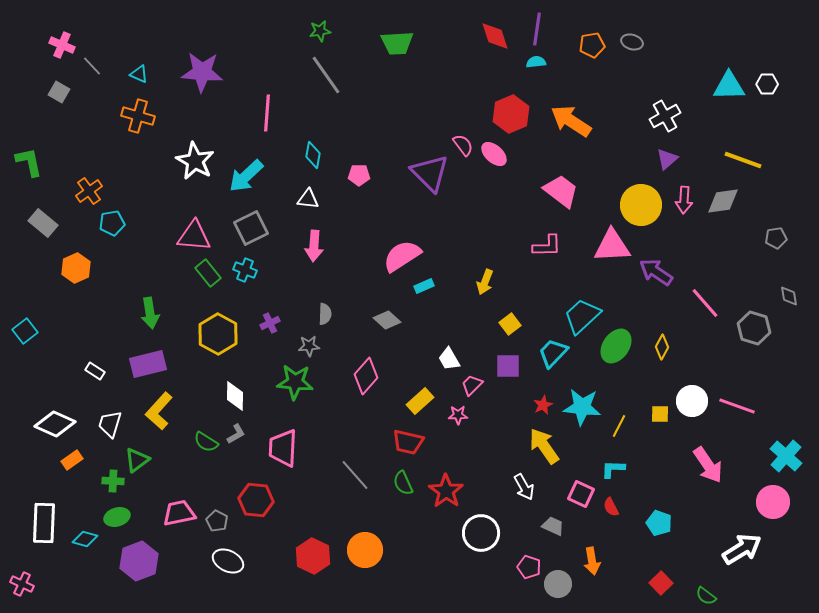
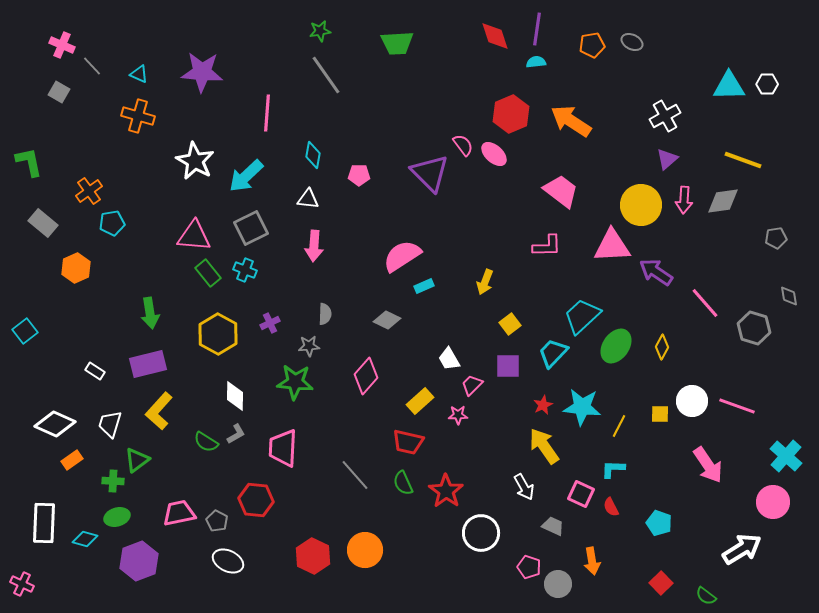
gray ellipse at (632, 42): rotated 10 degrees clockwise
gray diamond at (387, 320): rotated 16 degrees counterclockwise
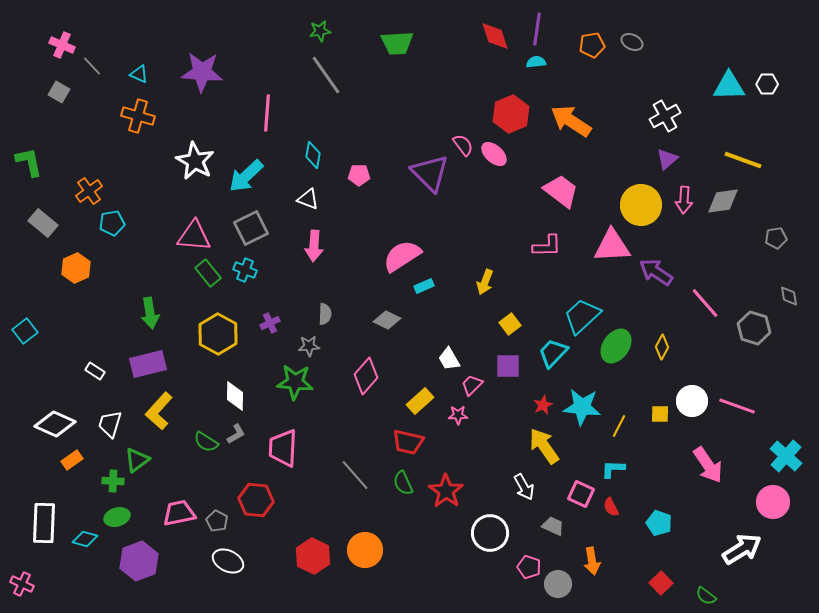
white triangle at (308, 199): rotated 15 degrees clockwise
white circle at (481, 533): moved 9 px right
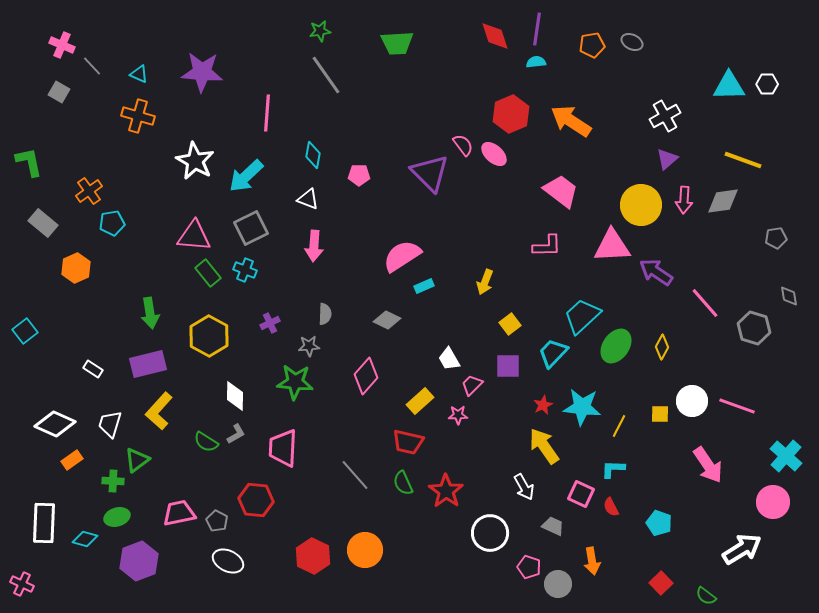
yellow hexagon at (218, 334): moved 9 px left, 2 px down
white rectangle at (95, 371): moved 2 px left, 2 px up
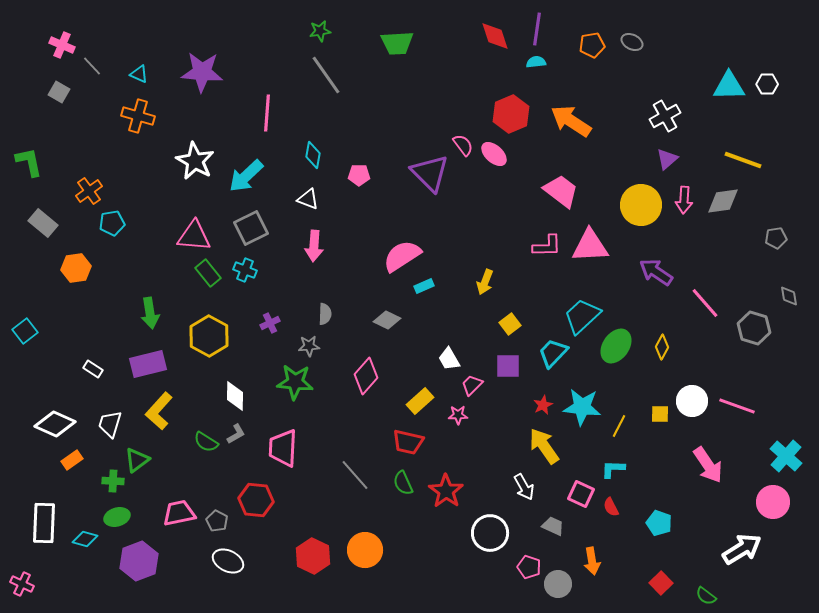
pink triangle at (612, 246): moved 22 px left
orange hexagon at (76, 268): rotated 16 degrees clockwise
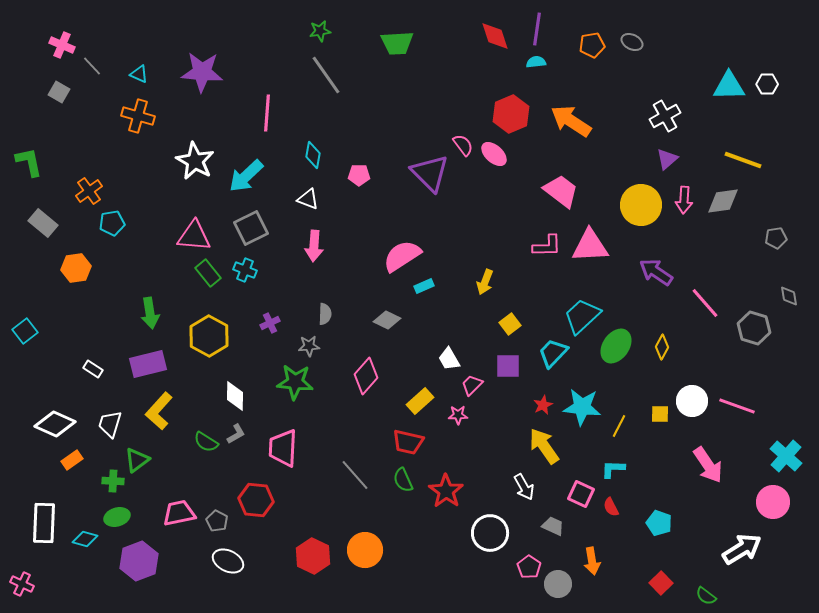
green semicircle at (403, 483): moved 3 px up
pink pentagon at (529, 567): rotated 15 degrees clockwise
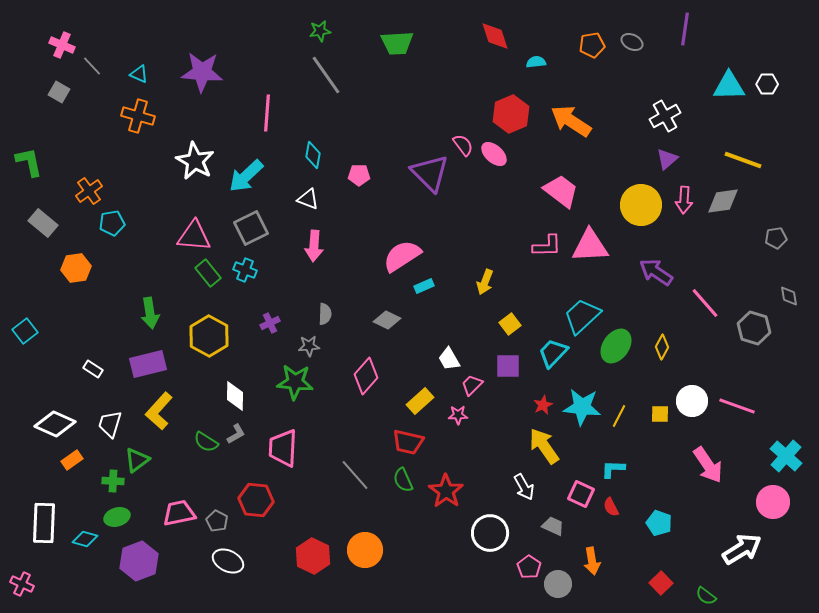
purple line at (537, 29): moved 148 px right
yellow line at (619, 426): moved 10 px up
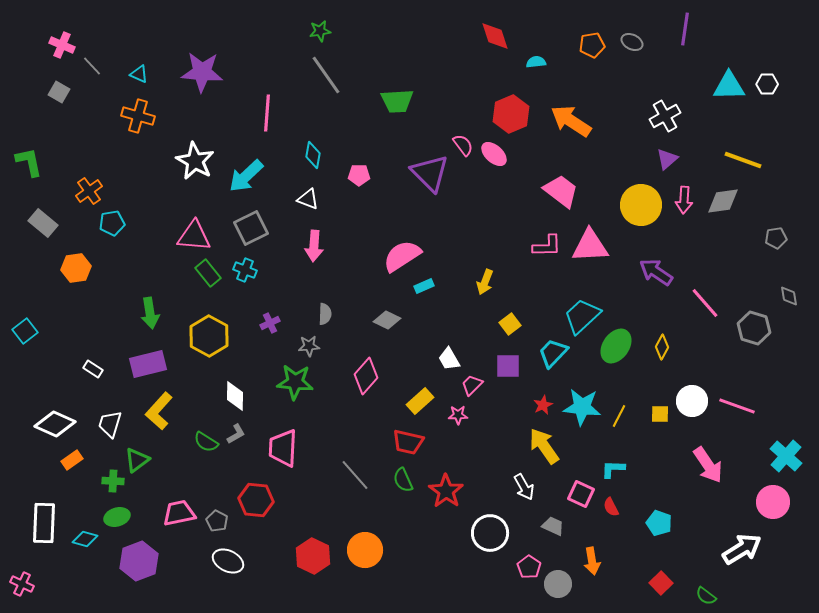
green trapezoid at (397, 43): moved 58 px down
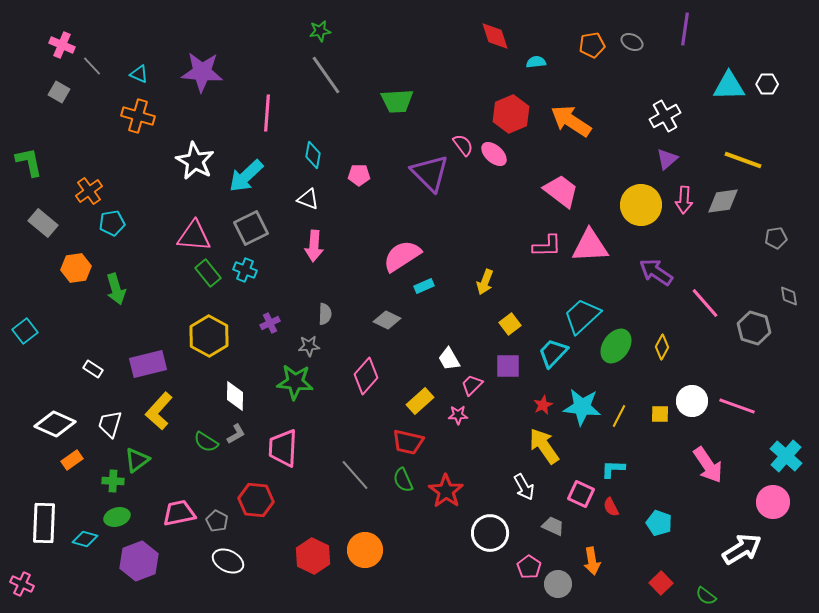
green arrow at (150, 313): moved 34 px left, 24 px up; rotated 8 degrees counterclockwise
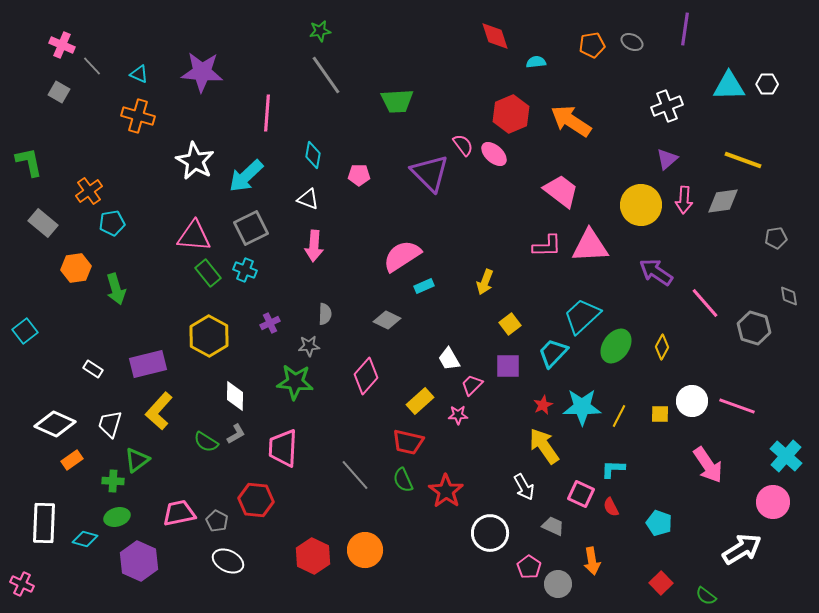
white cross at (665, 116): moved 2 px right, 10 px up; rotated 8 degrees clockwise
cyan star at (582, 407): rotated 6 degrees counterclockwise
purple hexagon at (139, 561): rotated 15 degrees counterclockwise
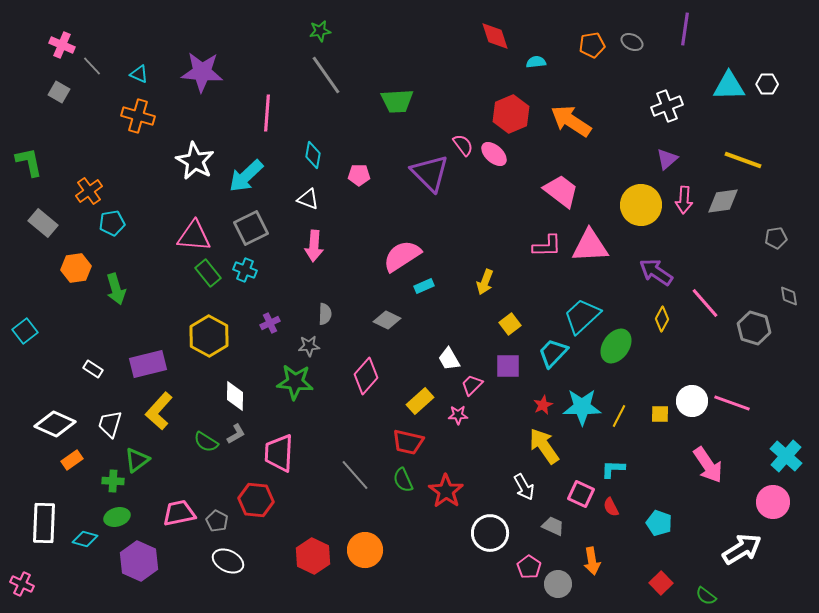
yellow diamond at (662, 347): moved 28 px up
pink line at (737, 406): moved 5 px left, 3 px up
pink trapezoid at (283, 448): moved 4 px left, 5 px down
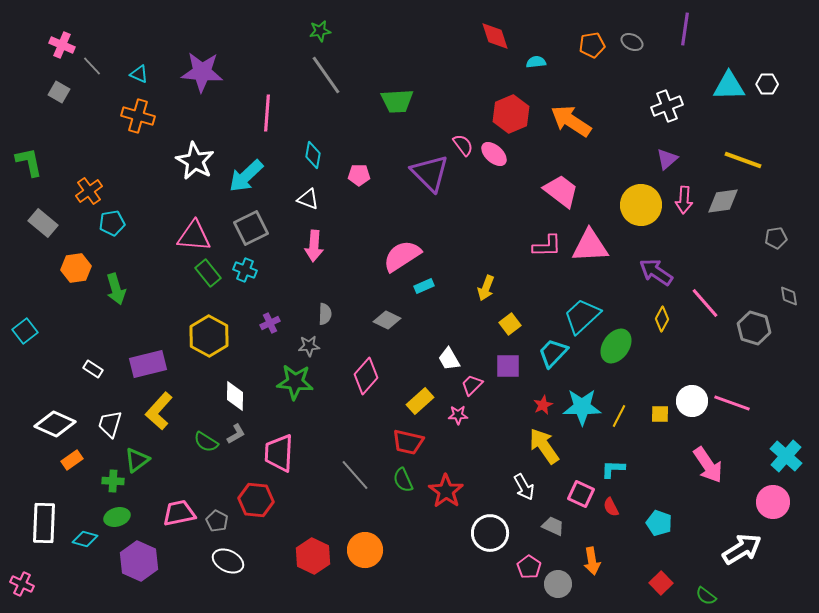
yellow arrow at (485, 282): moved 1 px right, 6 px down
